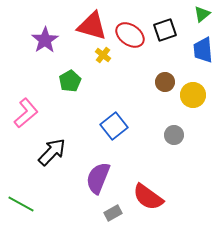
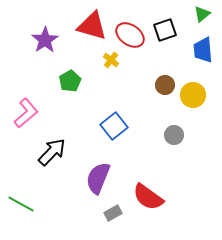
yellow cross: moved 8 px right, 5 px down
brown circle: moved 3 px down
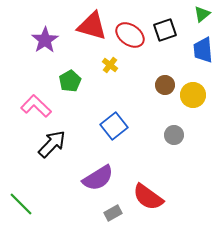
yellow cross: moved 1 px left, 5 px down
pink L-shape: moved 10 px right, 7 px up; rotated 96 degrees counterclockwise
black arrow: moved 8 px up
purple semicircle: rotated 144 degrees counterclockwise
green line: rotated 16 degrees clockwise
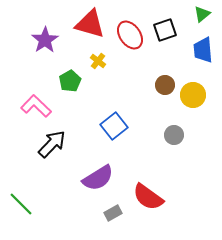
red triangle: moved 2 px left, 2 px up
red ellipse: rotated 20 degrees clockwise
yellow cross: moved 12 px left, 4 px up
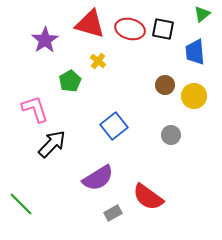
black square: moved 2 px left, 1 px up; rotated 30 degrees clockwise
red ellipse: moved 6 px up; rotated 40 degrees counterclockwise
blue trapezoid: moved 8 px left, 2 px down
yellow circle: moved 1 px right, 1 px down
pink L-shape: moved 1 px left, 3 px down; rotated 28 degrees clockwise
gray circle: moved 3 px left
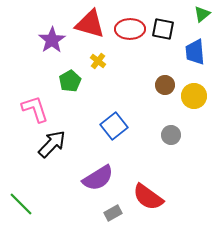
red ellipse: rotated 16 degrees counterclockwise
purple star: moved 7 px right
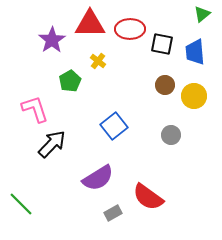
red triangle: rotated 16 degrees counterclockwise
black square: moved 1 px left, 15 px down
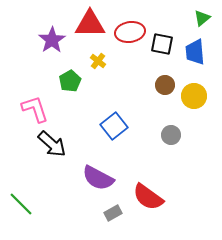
green triangle: moved 4 px down
red ellipse: moved 3 px down; rotated 8 degrees counterclockwise
black arrow: rotated 88 degrees clockwise
purple semicircle: rotated 60 degrees clockwise
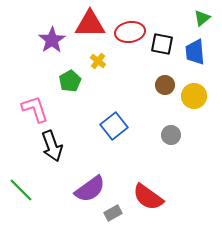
black arrow: moved 2 px down; rotated 28 degrees clockwise
purple semicircle: moved 8 px left, 11 px down; rotated 64 degrees counterclockwise
green line: moved 14 px up
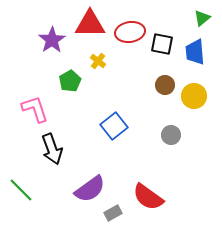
black arrow: moved 3 px down
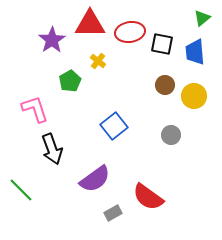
purple semicircle: moved 5 px right, 10 px up
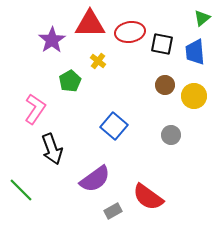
pink L-shape: rotated 52 degrees clockwise
blue square: rotated 12 degrees counterclockwise
gray rectangle: moved 2 px up
